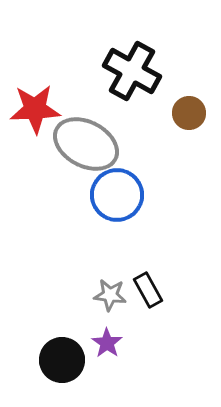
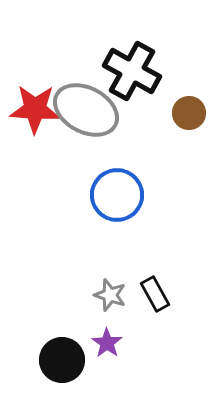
red star: rotated 6 degrees clockwise
gray ellipse: moved 34 px up
black rectangle: moved 7 px right, 4 px down
gray star: rotated 12 degrees clockwise
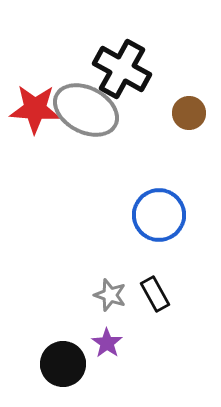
black cross: moved 10 px left, 2 px up
blue circle: moved 42 px right, 20 px down
black circle: moved 1 px right, 4 px down
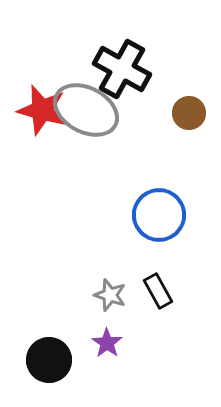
red star: moved 7 px right, 1 px down; rotated 12 degrees clockwise
black rectangle: moved 3 px right, 3 px up
black circle: moved 14 px left, 4 px up
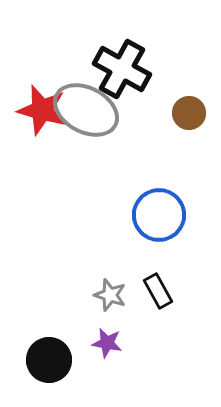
purple star: rotated 24 degrees counterclockwise
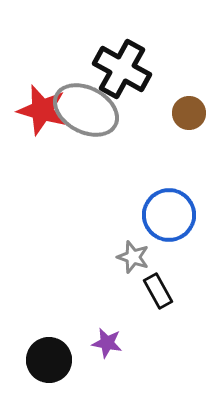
blue circle: moved 10 px right
gray star: moved 23 px right, 38 px up
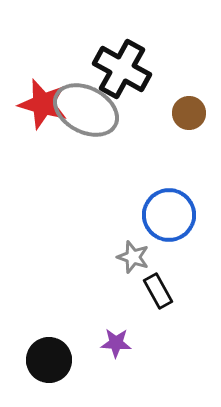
red star: moved 1 px right, 6 px up
purple star: moved 9 px right; rotated 8 degrees counterclockwise
